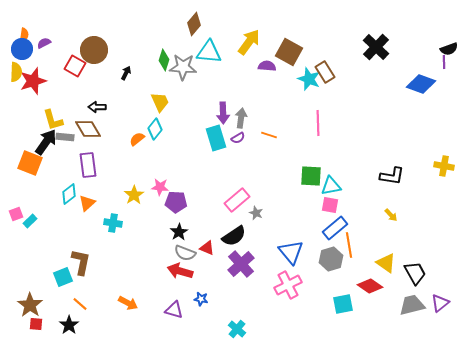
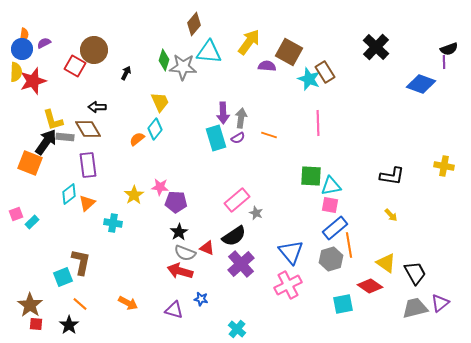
cyan rectangle at (30, 221): moved 2 px right, 1 px down
gray trapezoid at (412, 305): moved 3 px right, 3 px down
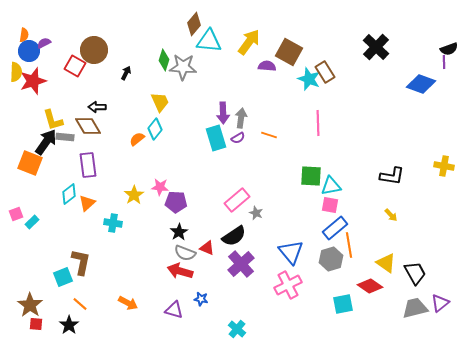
blue circle at (22, 49): moved 7 px right, 2 px down
cyan triangle at (209, 52): moved 11 px up
brown diamond at (88, 129): moved 3 px up
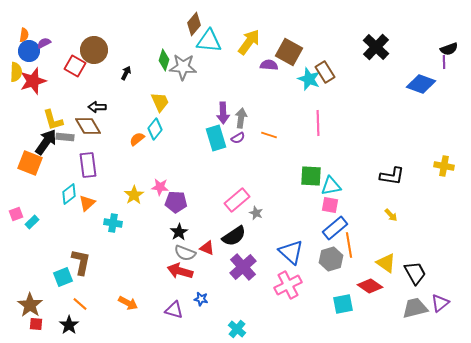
purple semicircle at (267, 66): moved 2 px right, 1 px up
blue triangle at (291, 252): rotated 8 degrees counterclockwise
purple cross at (241, 264): moved 2 px right, 3 px down
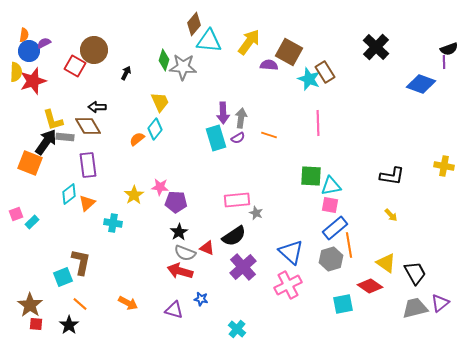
pink rectangle at (237, 200): rotated 35 degrees clockwise
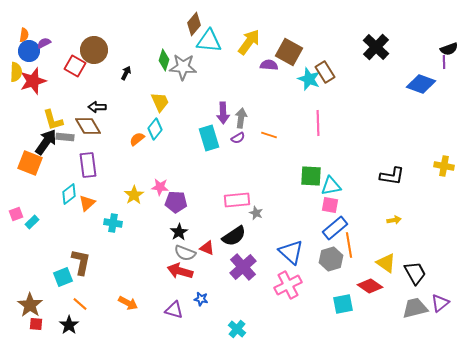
cyan rectangle at (216, 138): moved 7 px left
yellow arrow at (391, 215): moved 3 px right, 5 px down; rotated 56 degrees counterclockwise
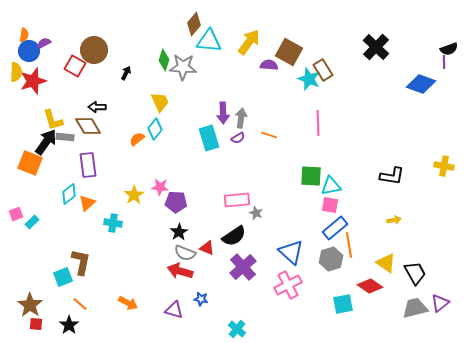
brown rectangle at (325, 72): moved 2 px left, 2 px up
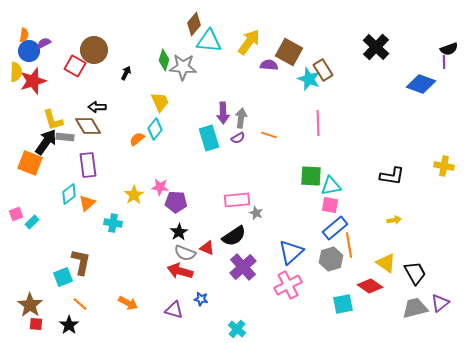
blue triangle at (291, 252): rotated 36 degrees clockwise
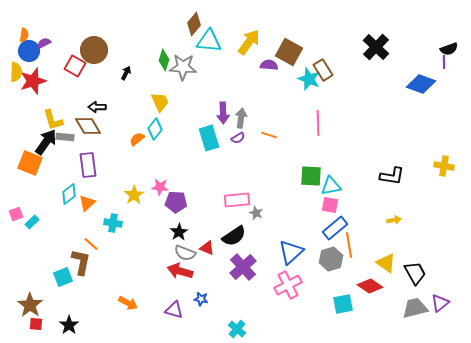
orange line at (80, 304): moved 11 px right, 60 px up
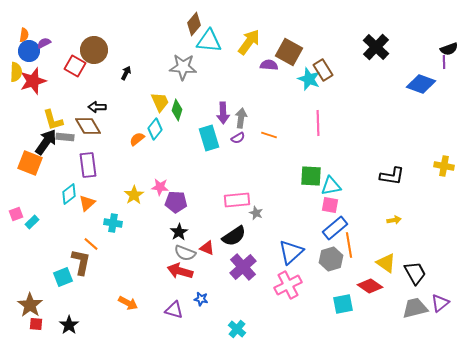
green diamond at (164, 60): moved 13 px right, 50 px down
